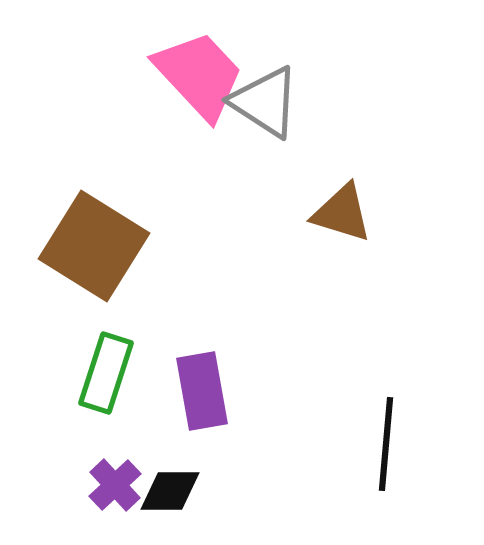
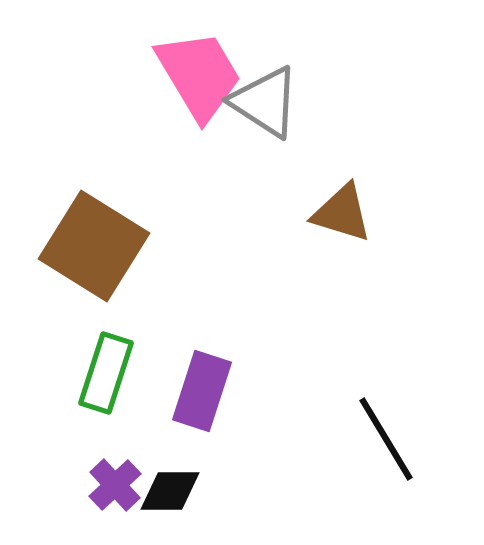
pink trapezoid: rotated 12 degrees clockwise
purple rectangle: rotated 28 degrees clockwise
black line: moved 5 px up; rotated 36 degrees counterclockwise
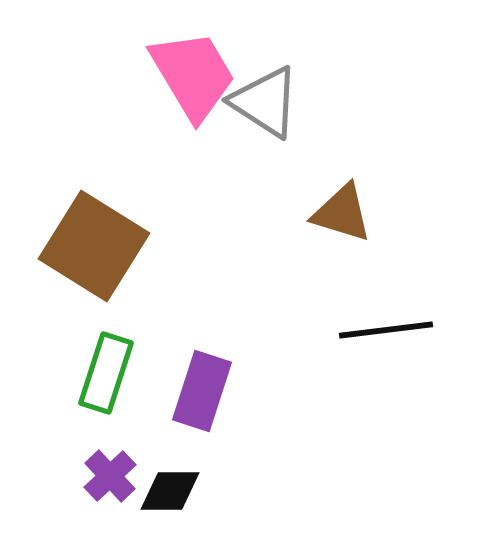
pink trapezoid: moved 6 px left
black line: moved 109 px up; rotated 66 degrees counterclockwise
purple cross: moved 5 px left, 9 px up
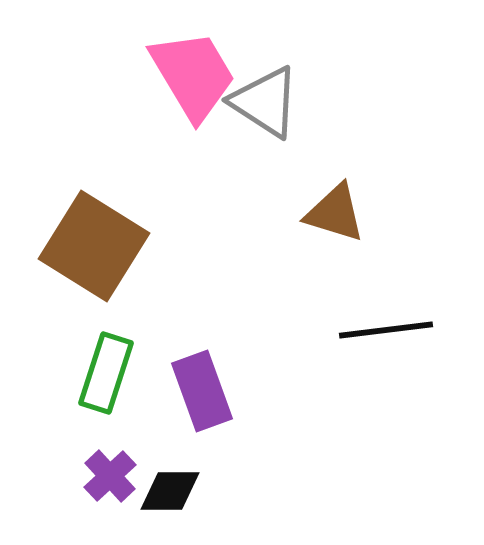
brown triangle: moved 7 px left
purple rectangle: rotated 38 degrees counterclockwise
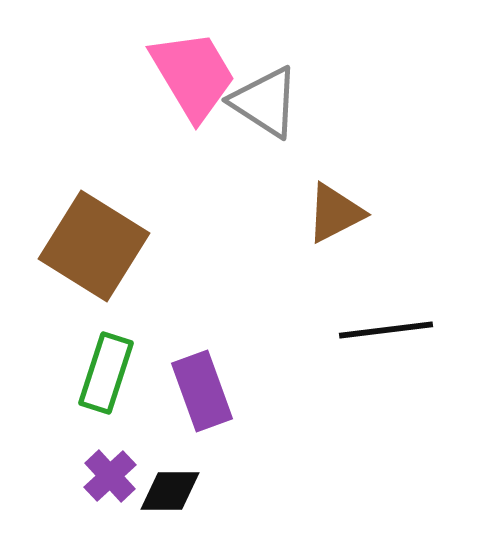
brown triangle: rotated 44 degrees counterclockwise
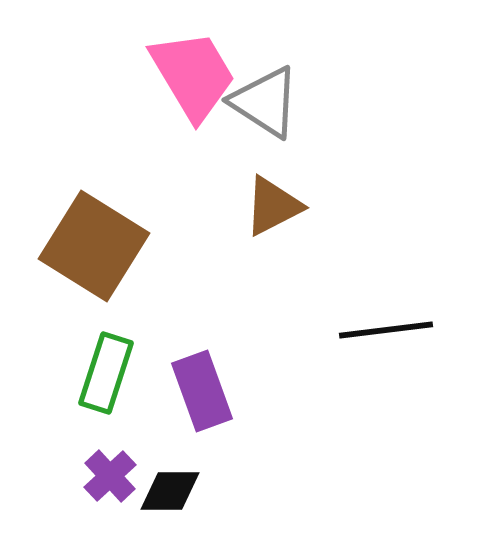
brown triangle: moved 62 px left, 7 px up
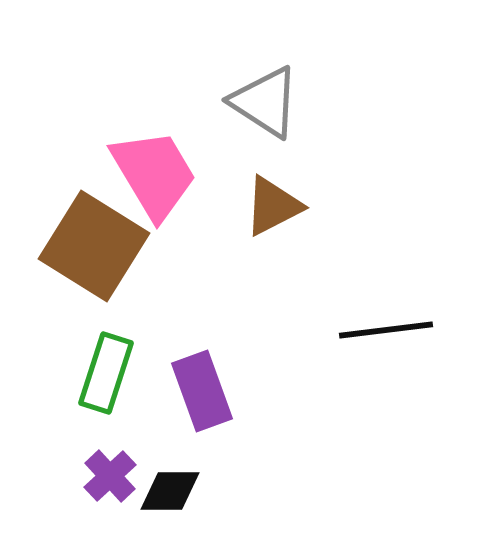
pink trapezoid: moved 39 px left, 99 px down
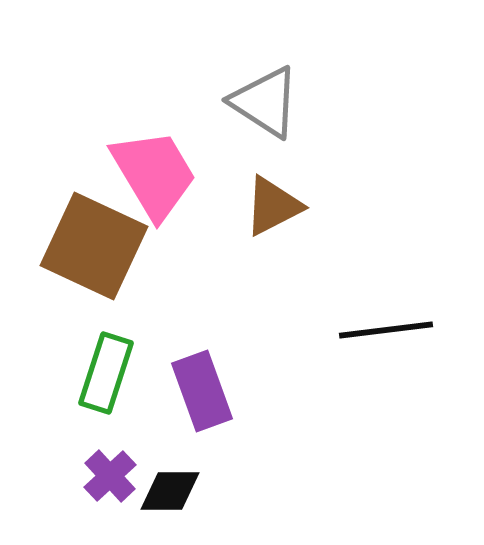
brown square: rotated 7 degrees counterclockwise
